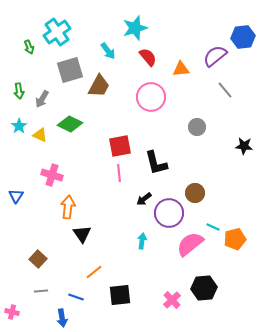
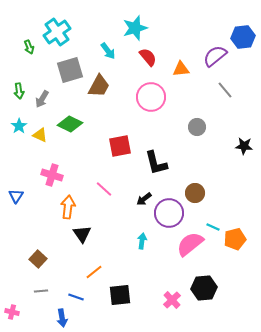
pink line at (119, 173): moved 15 px left, 16 px down; rotated 42 degrees counterclockwise
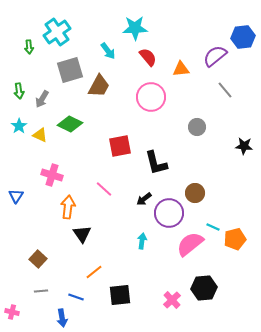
cyan star at (135, 28): rotated 15 degrees clockwise
green arrow at (29, 47): rotated 16 degrees clockwise
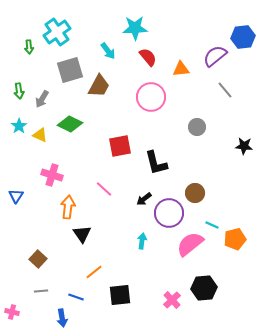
cyan line at (213, 227): moved 1 px left, 2 px up
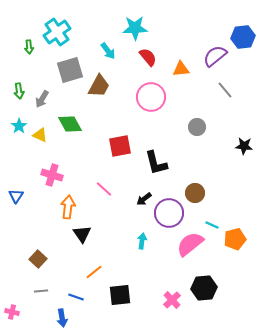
green diamond at (70, 124): rotated 35 degrees clockwise
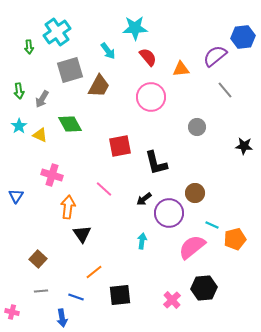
pink semicircle at (190, 244): moved 2 px right, 3 px down
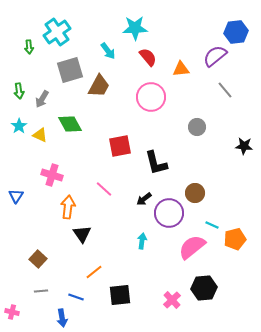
blue hexagon at (243, 37): moved 7 px left, 5 px up
